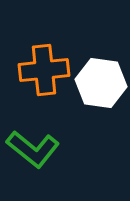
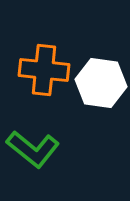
orange cross: rotated 12 degrees clockwise
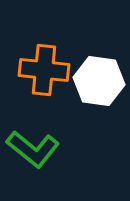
white hexagon: moved 2 px left, 2 px up
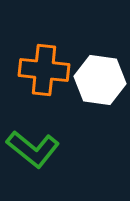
white hexagon: moved 1 px right, 1 px up
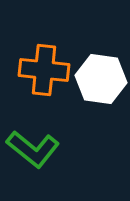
white hexagon: moved 1 px right, 1 px up
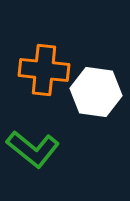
white hexagon: moved 5 px left, 13 px down
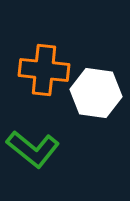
white hexagon: moved 1 px down
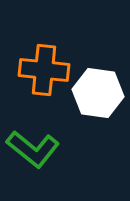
white hexagon: moved 2 px right
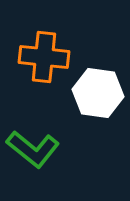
orange cross: moved 13 px up
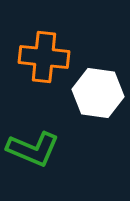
green L-shape: rotated 16 degrees counterclockwise
